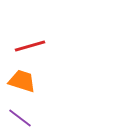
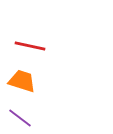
red line: rotated 28 degrees clockwise
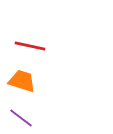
purple line: moved 1 px right
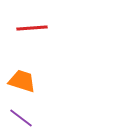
red line: moved 2 px right, 18 px up; rotated 16 degrees counterclockwise
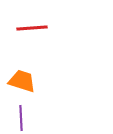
purple line: rotated 50 degrees clockwise
